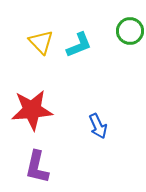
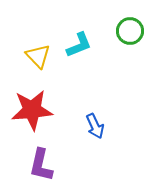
yellow triangle: moved 3 px left, 14 px down
blue arrow: moved 3 px left
purple L-shape: moved 4 px right, 2 px up
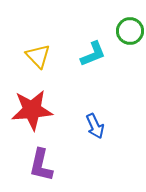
cyan L-shape: moved 14 px right, 9 px down
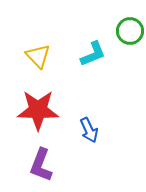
red star: moved 6 px right; rotated 6 degrees clockwise
blue arrow: moved 6 px left, 4 px down
purple L-shape: rotated 8 degrees clockwise
